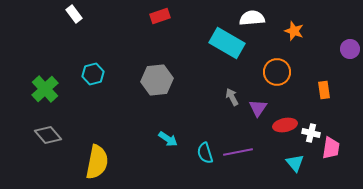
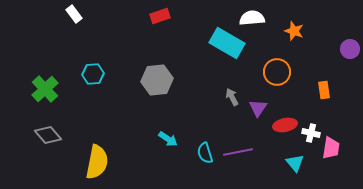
cyan hexagon: rotated 10 degrees clockwise
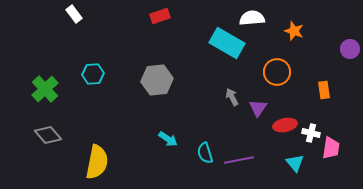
purple line: moved 1 px right, 8 px down
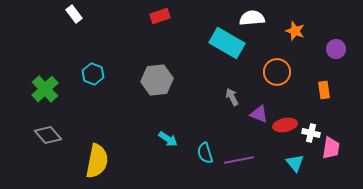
orange star: moved 1 px right
purple circle: moved 14 px left
cyan hexagon: rotated 25 degrees clockwise
purple triangle: moved 1 px right, 6 px down; rotated 42 degrees counterclockwise
yellow semicircle: moved 1 px up
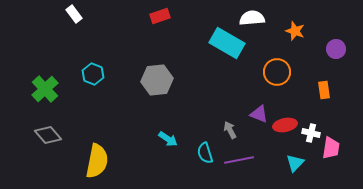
gray arrow: moved 2 px left, 33 px down
cyan triangle: rotated 24 degrees clockwise
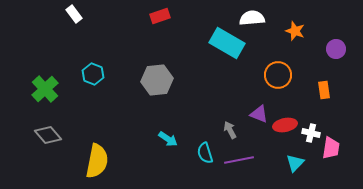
orange circle: moved 1 px right, 3 px down
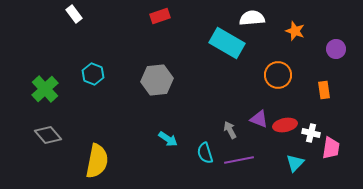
purple triangle: moved 5 px down
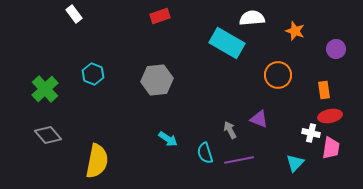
red ellipse: moved 45 px right, 9 px up
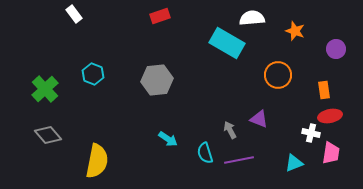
pink trapezoid: moved 5 px down
cyan triangle: moved 1 px left; rotated 24 degrees clockwise
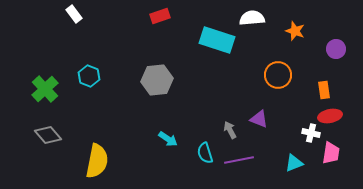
cyan rectangle: moved 10 px left, 3 px up; rotated 12 degrees counterclockwise
cyan hexagon: moved 4 px left, 2 px down
